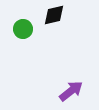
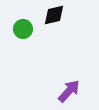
purple arrow: moved 2 px left; rotated 10 degrees counterclockwise
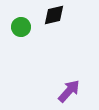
green circle: moved 2 px left, 2 px up
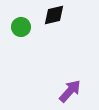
purple arrow: moved 1 px right
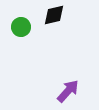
purple arrow: moved 2 px left
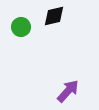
black diamond: moved 1 px down
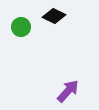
black diamond: rotated 40 degrees clockwise
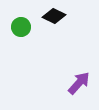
purple arrow: moved 11 px right, 8 px up
